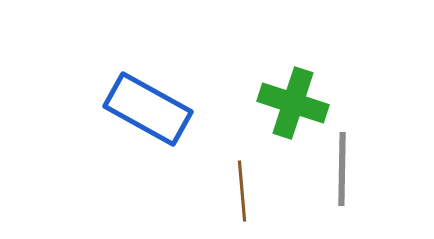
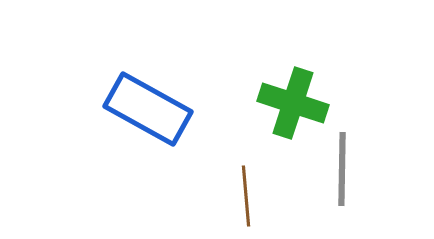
brown line: moved 4 px right, 5 px down
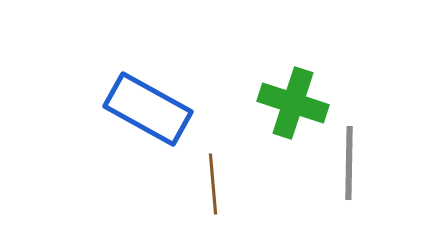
gray line: moved 7 px right, 6 px up
brown line: moved 33 px left, 12 px up
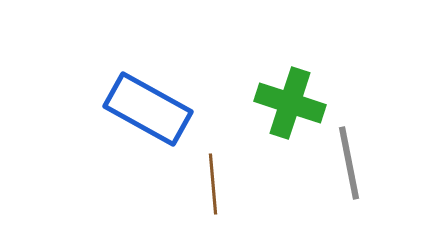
green cross: moved 3 px left
gray line: rotated 12 degrees counterclockwise
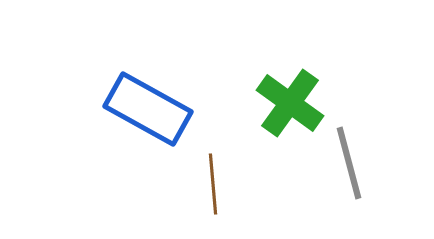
green cross: rotated 18 degrees clockwise
gray line: rotated 4 degrees counterclockwise
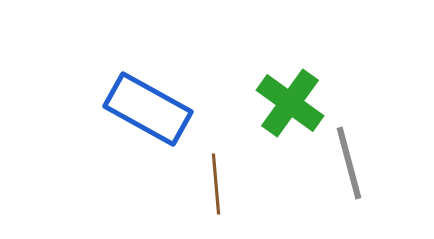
brown line: moved 3 px right
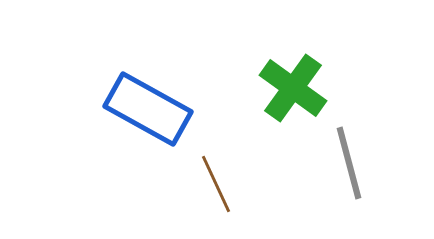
green cross: moved 3 px right, 15 px up
brown line: rotated 20 degrees counterclockwise
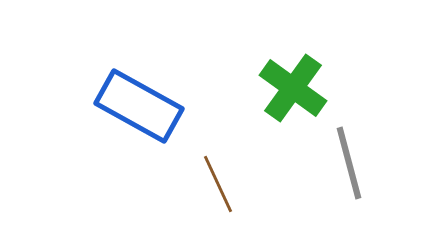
blue rectangle: moved 9 px left, 3 px up
brown line: moved 2 px right
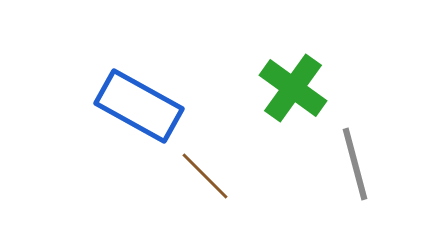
gray line: moved 6 px right, 1 px down
brown line: moved 13 px left, 8 px up; rotated 20 degrees counterclockwise
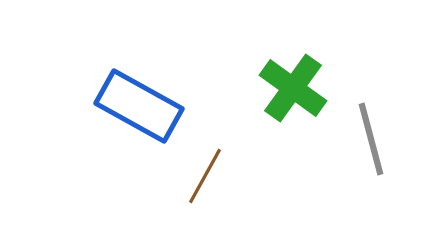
gray line: moved 16 px right, 25 px up
brown line: rotated 74 degrees clockwise
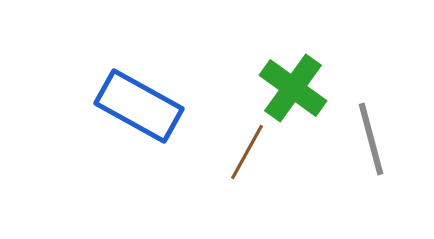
brown line: moved 42 px right, 24 px up
